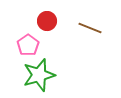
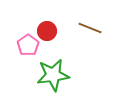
red circle: moved 10 px down
green star: moved 14 px right; rotated 8 degrees clockwise
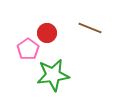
red circle: moved 2 px down
pink pentagon: moved 4 px down
